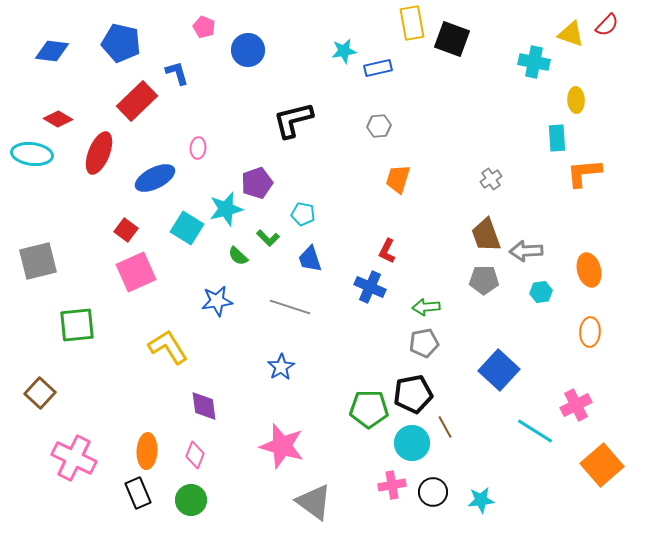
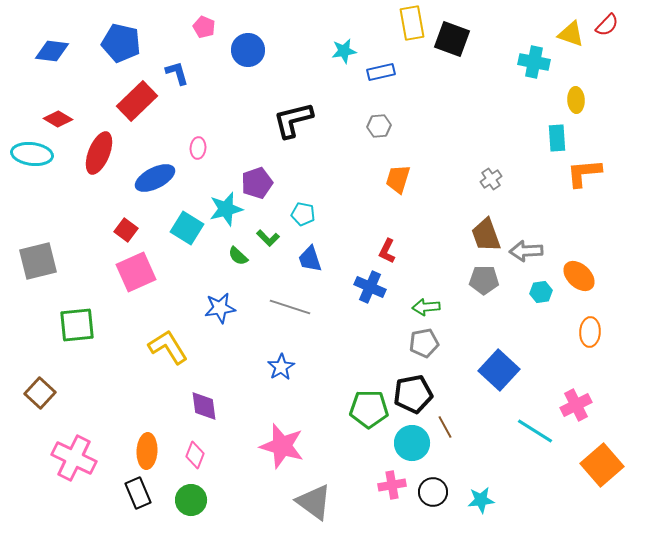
blue rectangle at (378, 68): moved 3 px right, 4 px down
orange ellipse at (589, 270): moved 10 px left, 6 px down; rotated 32 degrees counterclockwise
blue star at (217, 301): moved 3 px right, 7 px down
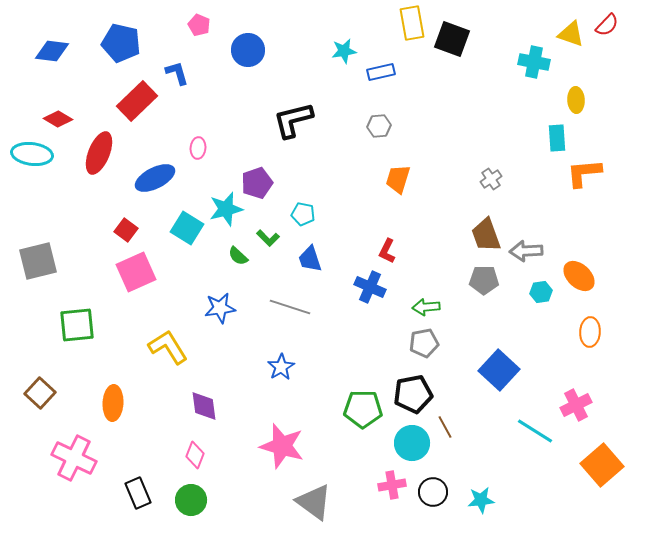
pink pentagon at (204, 27): moved 5 px left, 2 px up
green pentagon at (369, 409): moved 6 px left
orange ellipse at (147, 451): moved 34 px left, 48 px up
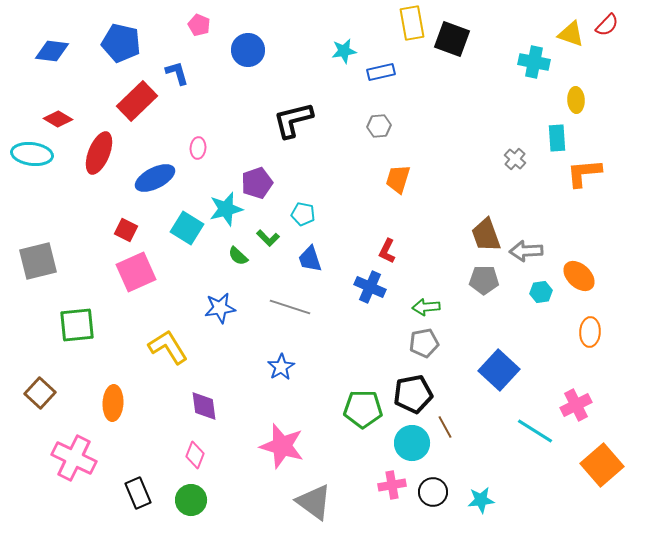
gray cross at (491, 179): moved 24 px right, 20 px up; rotated 15 degrees counterclockwise
red square at (126, 230): rotated 10 degrees counterclockwise
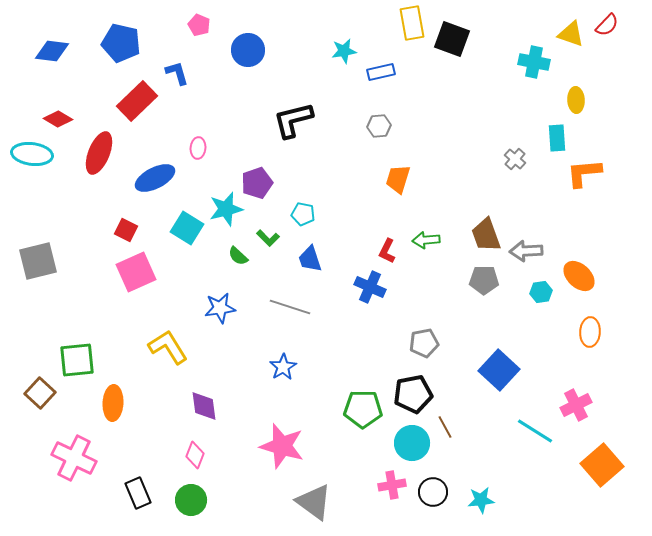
green arrow at (426, 307): moved 67 px up
green square at (77, 325): moved 35 px down
blue star at (281, 367): moved 2 px right
